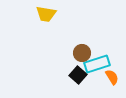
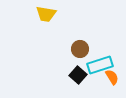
brown circle: moved 2 px left, 4 px up
cyan rectangle: moved 3 px right, 1 px down
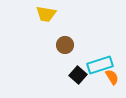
brown circle: moved 15 px left, 4 px up
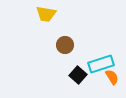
cyan rectangle: moved 1 px right, 1 px up
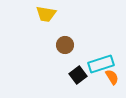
black square: rotated 12 degrees clockwise
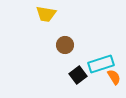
orange semicircle: moved 2 px right
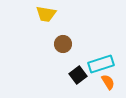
brown circle: moved 2 px left, 1 px up
orange semicircle: moved 6 px left, 5 px down
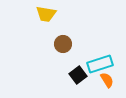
cyan rectangle: moved 1 px left
orange semicircle: moved 1 px left, 2 px up
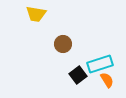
yellow trapezoid: moved 10 px left
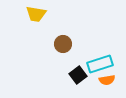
orange semicircle: rotated 112 degrees clockwise
